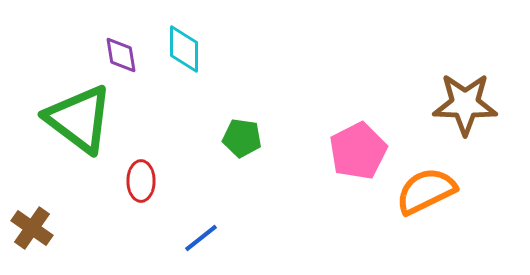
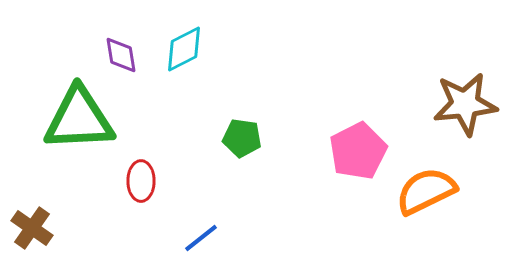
cyan diamond: rotated 63 degrees clockwise
brown star: rotated 8 degrees counterclockwise
green triangle: rotated 40 degrees counterclockwise
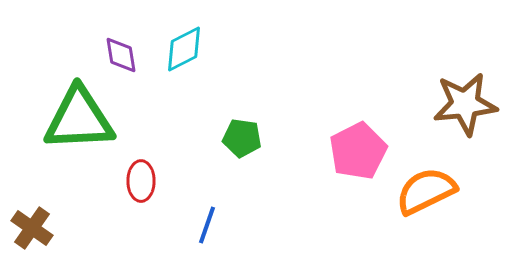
blue line: moved 6 px right, 13 px up; rotated 33 degrees counterclockwise
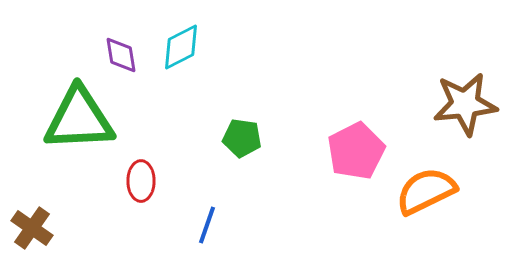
cyan diamond: moved 3 px left, 2 px up
pink pentagon: moved 2 px left
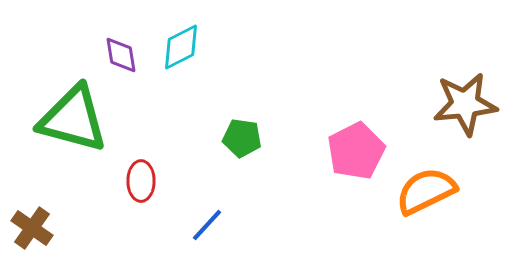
green triangle: moved 6 px left; rotated 18 degrees clockwise
blue line: rotated 24 degrees clockwise
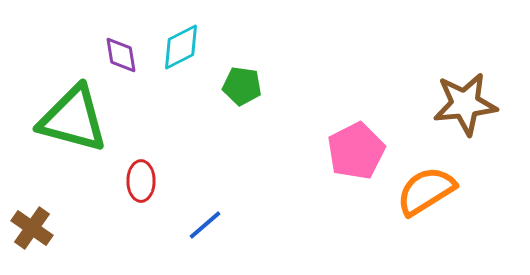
green pentagon: moved 52 px up
orange semicircle: rotated 6 degrees counterclockwise
blue line: moved 2 px left; rotated 6 degrees clockwise
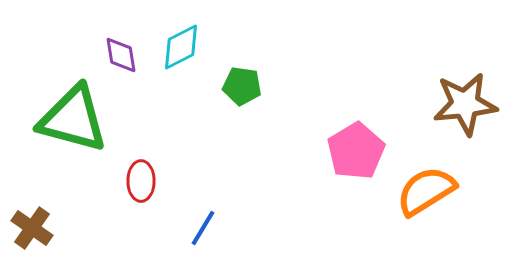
pink pentagon: rotated 4 degrees counterclockwise
blue line: moved 2 px left, 3 px down; rotated 18 degrees counterclockwise
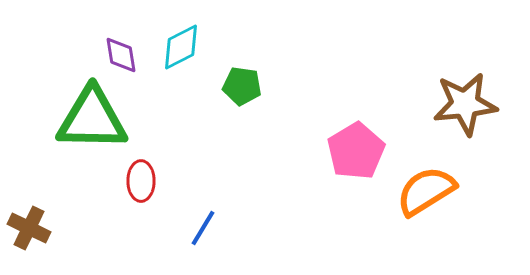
green triangle: moved 19 px right; rotated 14 degrees counterclockwise
brown cross: moved 3 px left; rotated 9 degrees counterclockwise
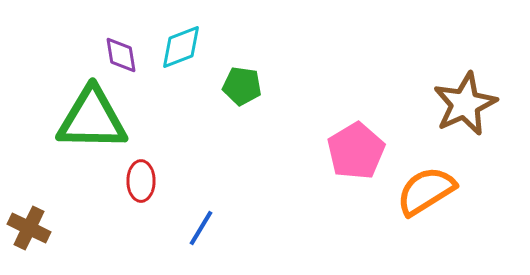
cyan diamond: rotated 6 degrees clockwise
brown star: rotated 18 degrees counterclockwise
blue line: moved 2 px left
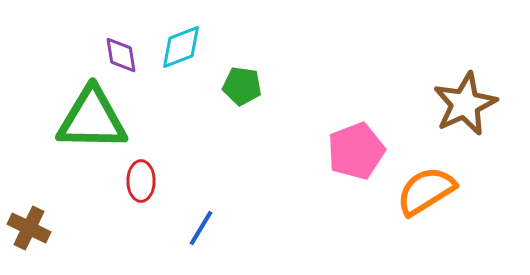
pink pentagon: rotated 10 degrees clockwise
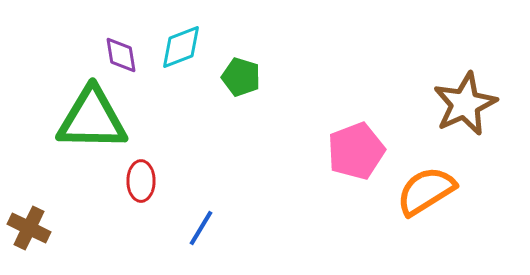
green pentagon: moved 1 px left, 9 px up; rotated 9 degrees clockwise
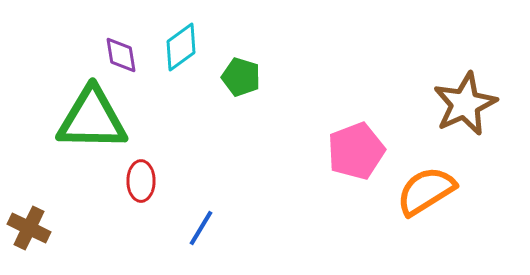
cyan diamond: rotated 15 degrees counterclockwise
